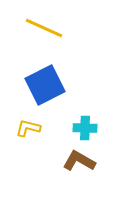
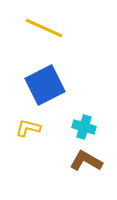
cyan cross: moved 1 px left, 1 px up; rotated 15 degrees clockwise
brown L-shape: moved 7 px right
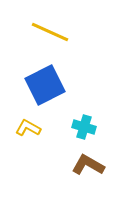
yellow line: moved 6 px right, 4 px down
yellow L-shape: rotated 15 degrees clockwise
brown L-shape: moved 2 px right, 4 px down
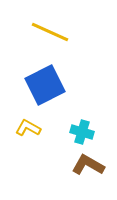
cyan cross: moved 2 px left, 5 px down
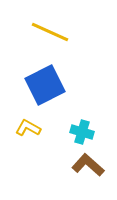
brown L-shape: rotated 12 degrees clockwise
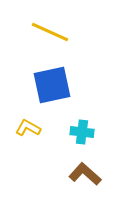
blue square: moved 7 px right; rotated 15 degrees clockwise
cyan cross: rotated 10 degrees counterclockwise
brown L-shape: moved 3 px left, 9 px down
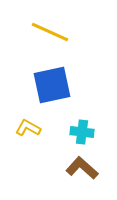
brown L-shape: moved 3 px left, 6 px up
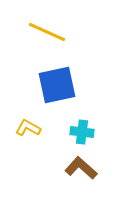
yellow line: moved 3 px left
blue square: moved 5 px right
brown L-shape: moved 1 px left
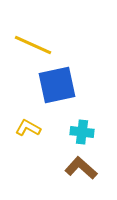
yellow line: moved 14 px left, 13 px down
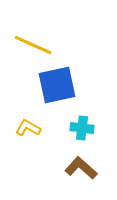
cyan cross: moved 4 px up
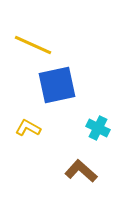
cyan cross: moved 16 px right; rotated 20 degrees clockwise
brown L-shape: moved 3 px down
